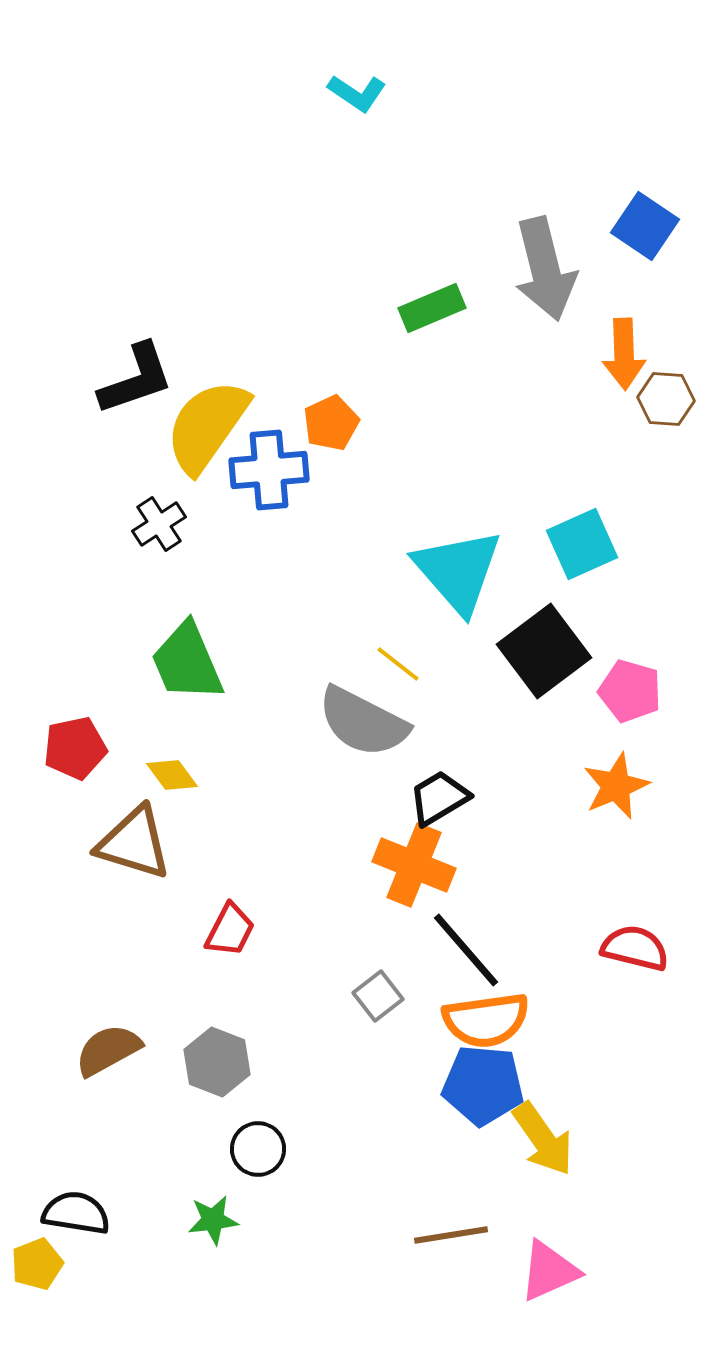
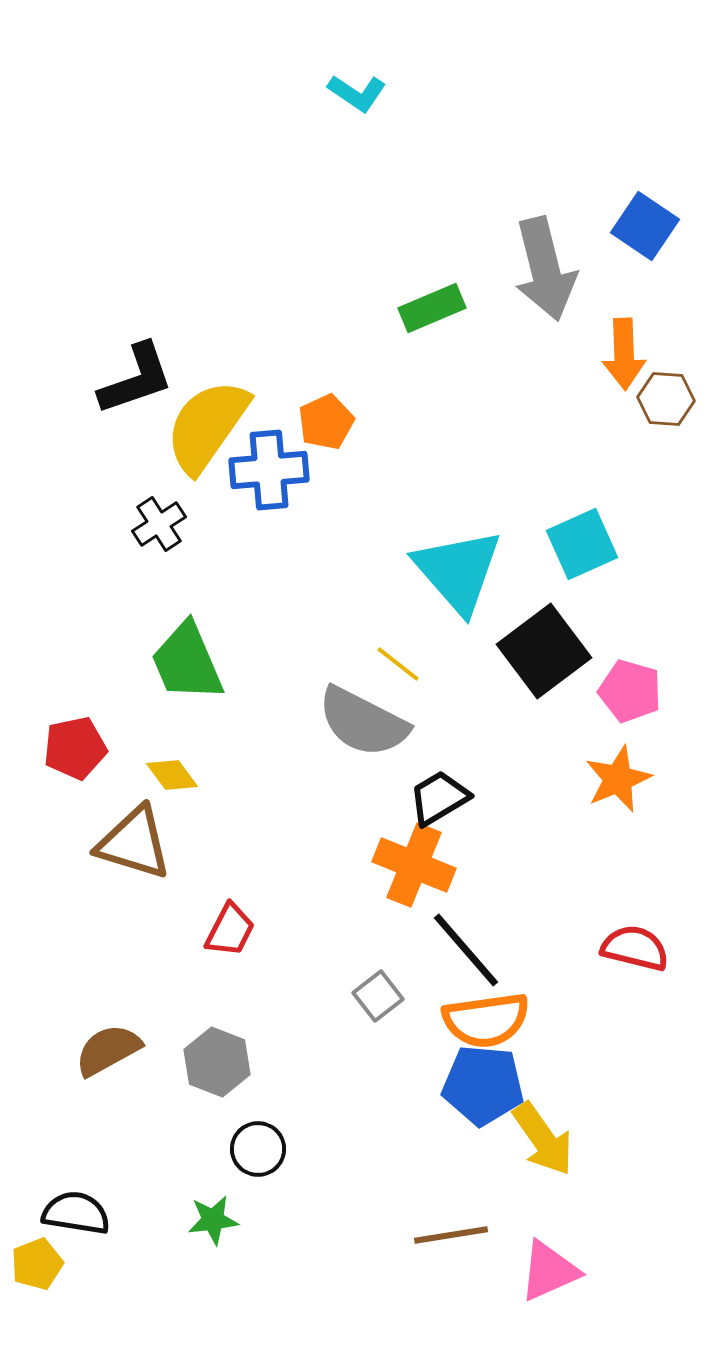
orange pentagon: moved 5 px left, 1 px up
orange star: moved 2 px right, 7 px up
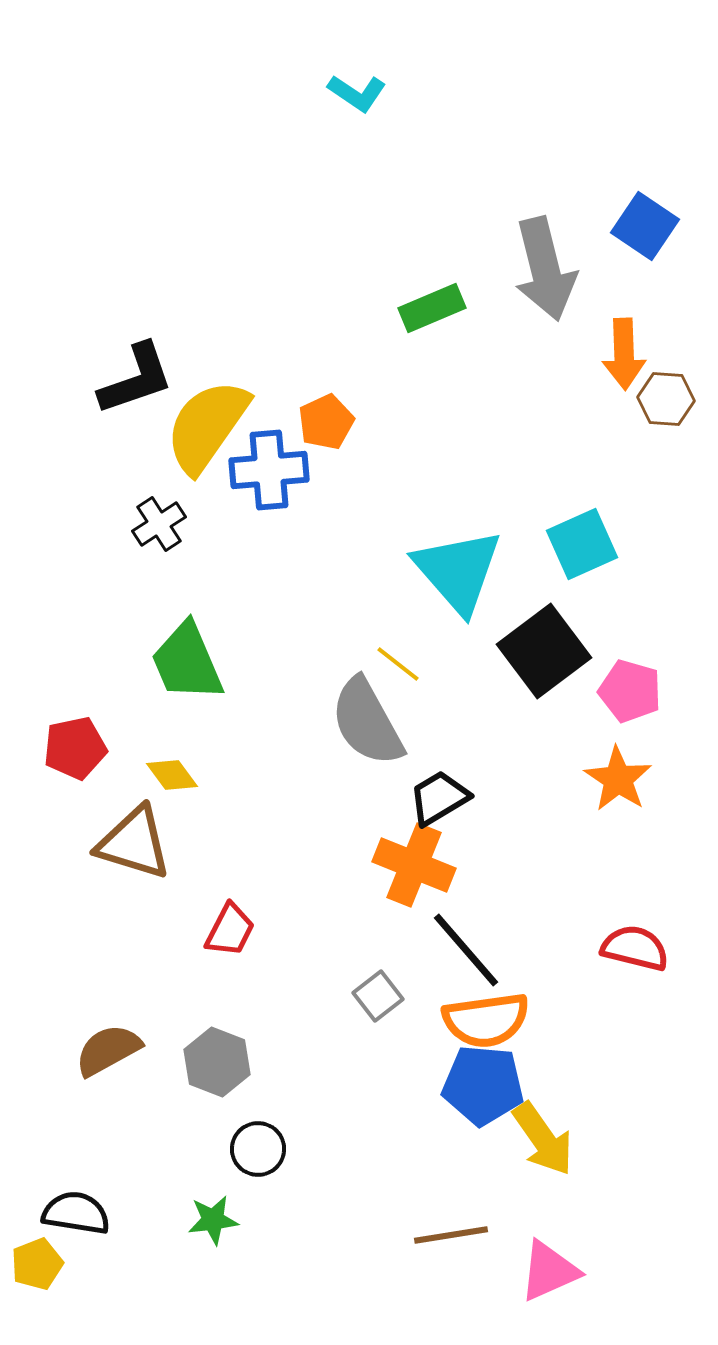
gray semicircle: moved 4 px right; rotated 34 degrees clockwise
orange star: rotated 16 degrees counterclockwise
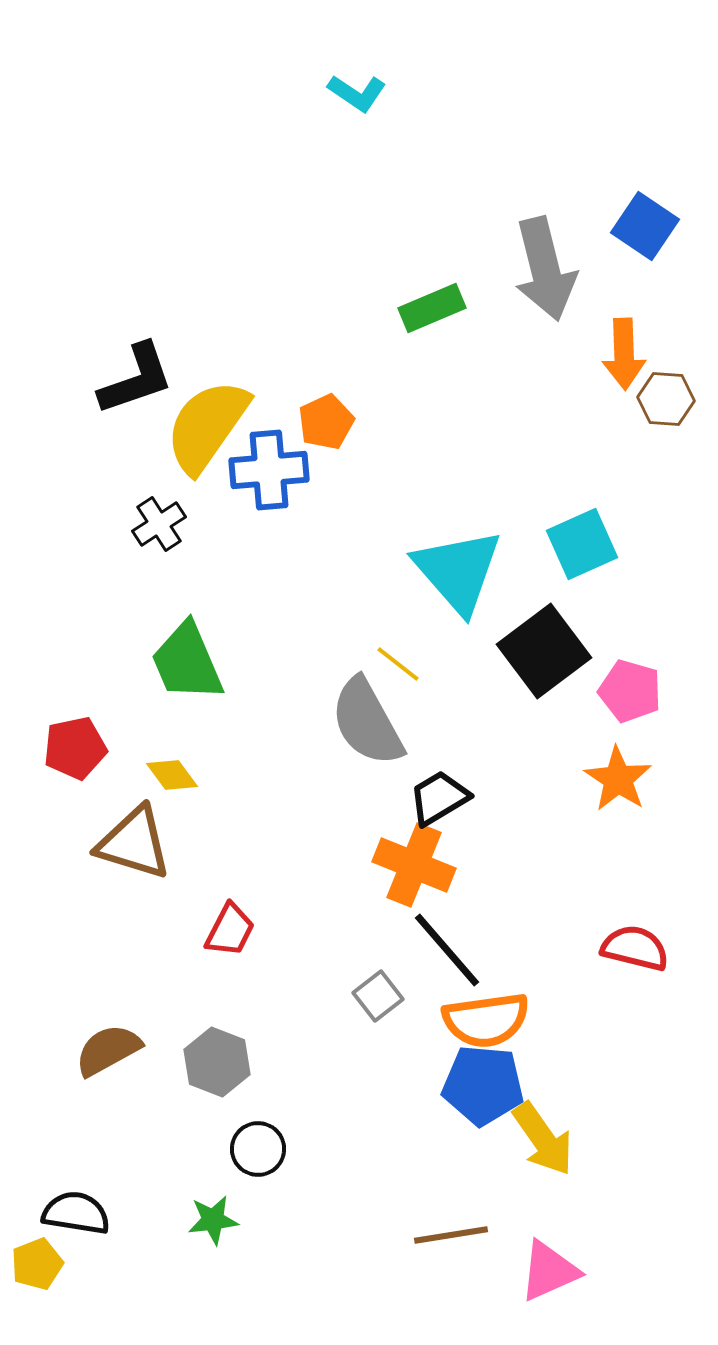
black line: moved 19 px left
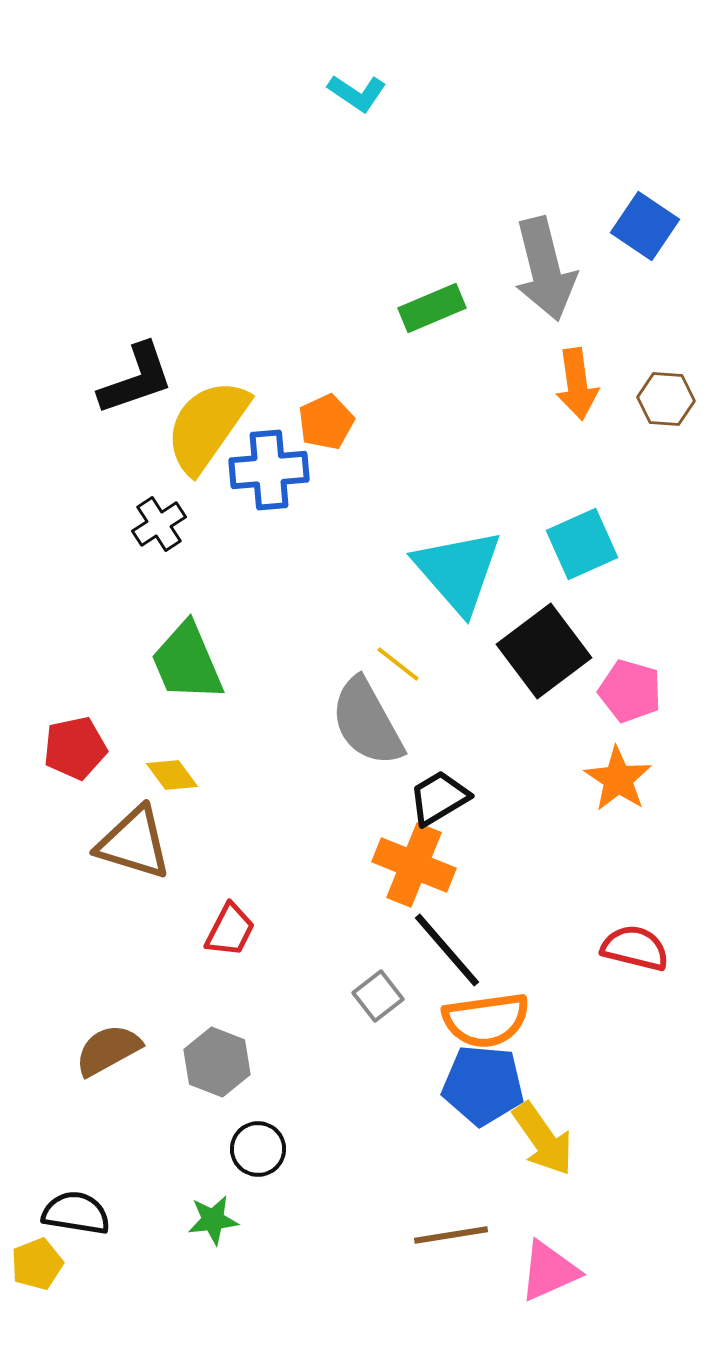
orange arrow: moved 47 px left, 30 px down; rotated 6 degrees counterclockwise
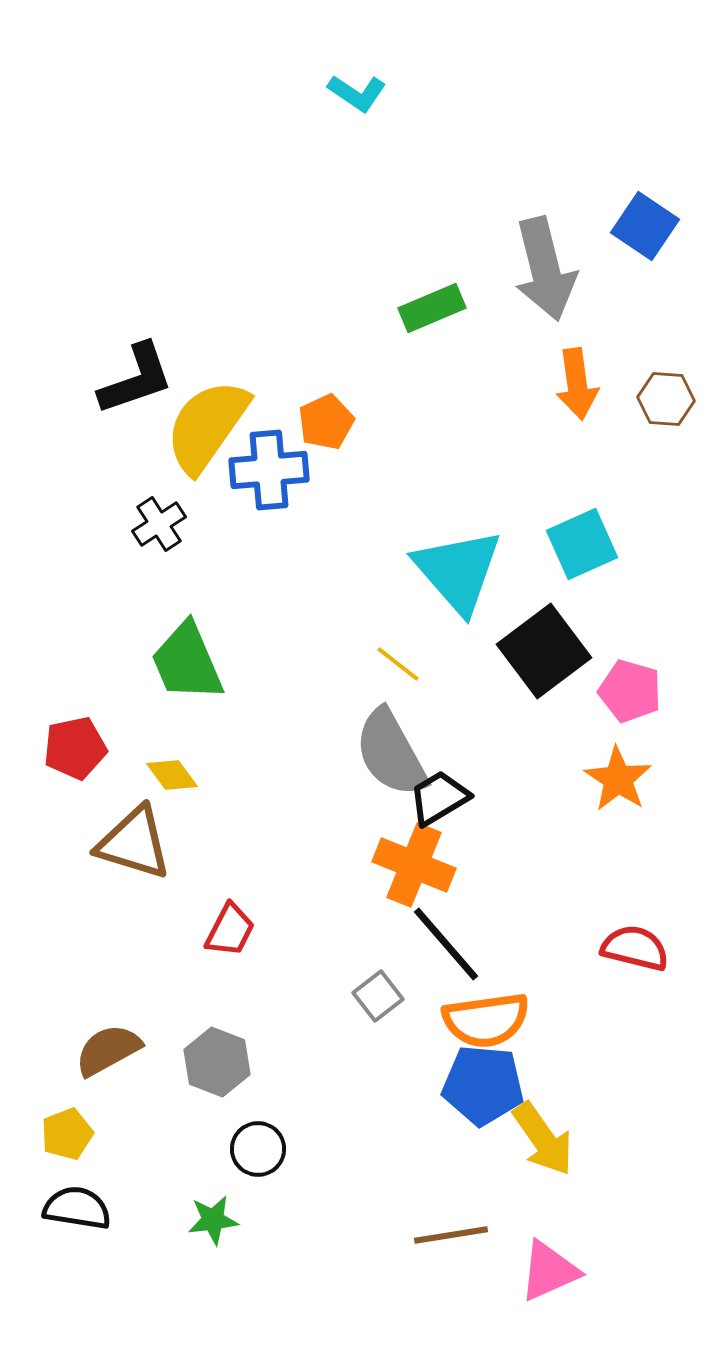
gray semicircle: moved 24 px right, 31 px down
black line: moved 1 px left, 6 px up
black semicircle: moved 1 px right, 5 px up
yellow pentagon: moved 30 px right, 130 px up
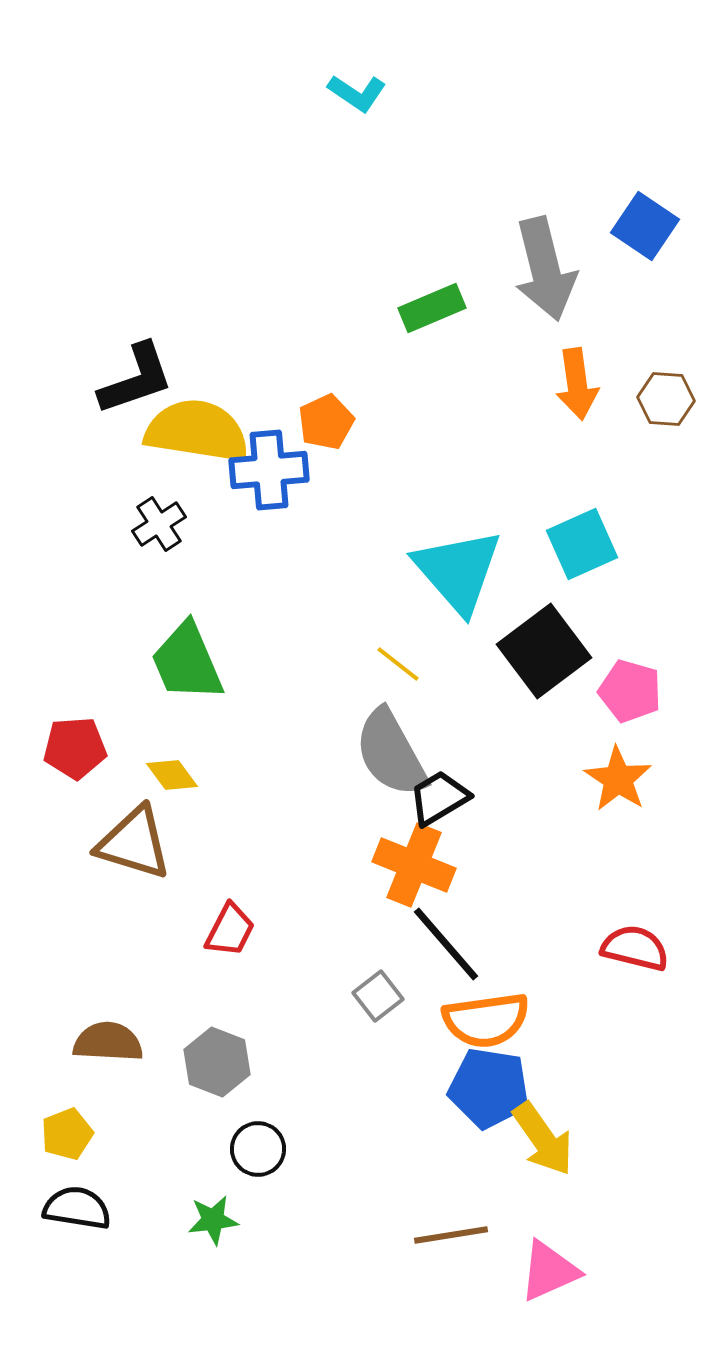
yellow semicircle: moved 10 px left, 5 px down; rotated 64 degrees clockwise
red pentagon: rotated 8 degrees clockwise
brown semicircle: moved 8 px up; rotated 32 degrees clockwise
blue pentagon: moved 6 px right, 3 px down; rotated 4 degrees clockwise
